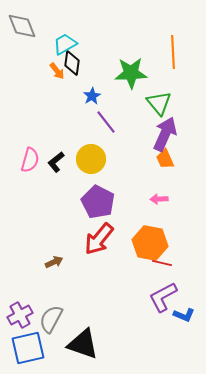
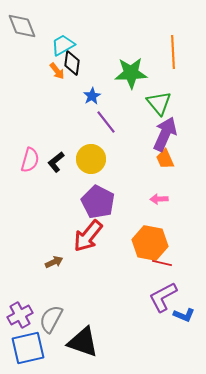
cyan trapezoid: moved 2 px left, 1 px down
red arrow: moved 11 px left, 3 px up
black triangle: moved 2 px up
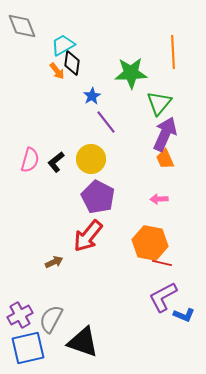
green triangle: rotated 20 degrees clockwise
purple pentagon: moved 5 px up
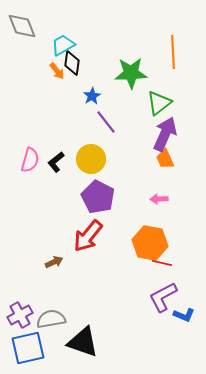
green triangle: rotated 12 degrees clockwise
gray semicircle: rotated 52 degrees clockwise
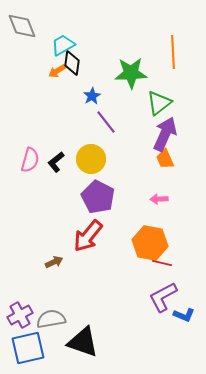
orange arrow: rotated 96 degrees clockwise
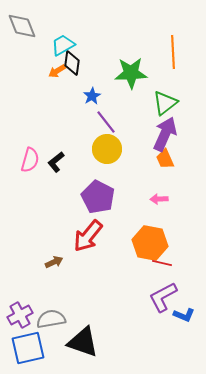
green triangle: moved 6 px right
yellow circle: moved 16 px right, 10 px up
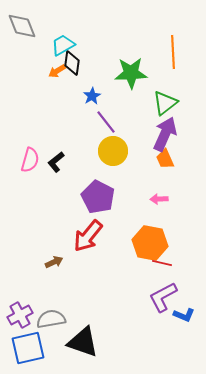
yellow circle: moved 6 px right, 2 px down
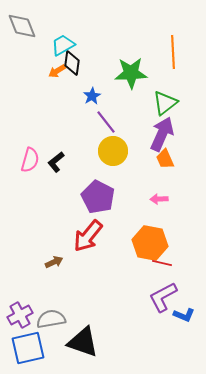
purple arrow: moved 3 px left
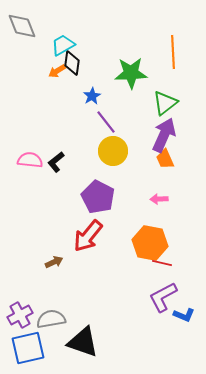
purple arrow: moved 2 px right, 1 px down
pink semicircle: rotated 100 degrees counterclockwise
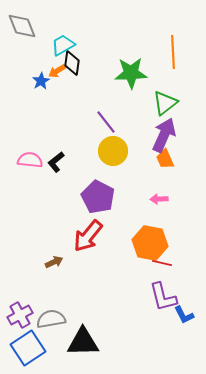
blue star: moved 51 px left, 15 px up
purple L-shape: rotated 76 degrees counterclockwise
blue L-shape: rotated 40 degrees clockwise
black triangle: rotated 20 degrees counterclockwise
blue square: rotated 20 degrees counterclockwise
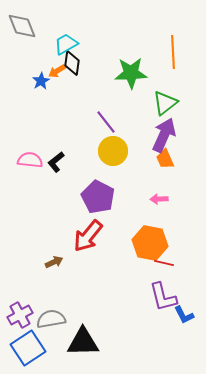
cyan trapezoid: moved 3 px right, 1 px up
red line: moved 2 px right
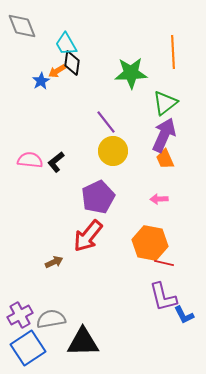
cyan trapezoid: rotated 90 degrees counterclockwise
purple pentagon: rotated 20 degrees clockwise
